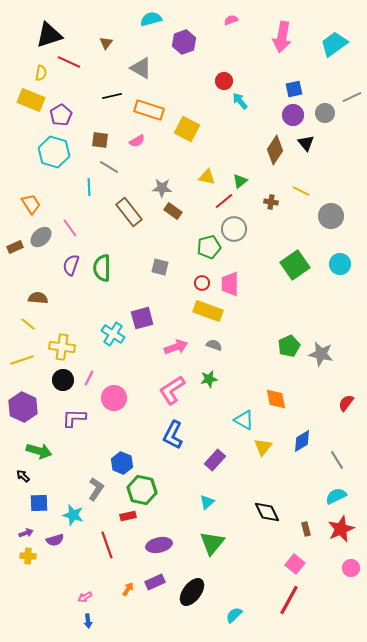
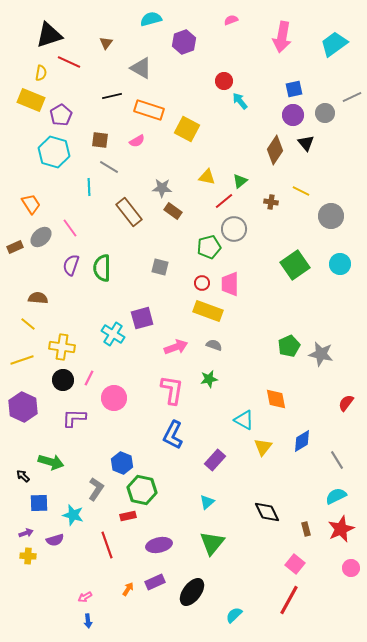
pink L-shape at (172, 390): rotated 132 degrees clockwise
green arrow at (39, 451): moved 12 px right, 11 px down
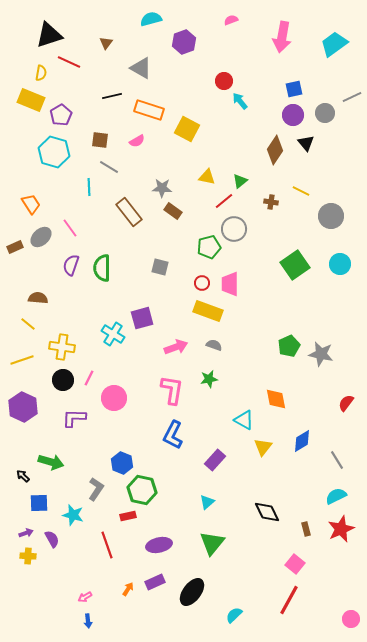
purple semicircle at (55, 540): moved 3 px left, 1 px up; rotated 102 degrees counterclockwise
pink circle at (351, 568): moved 51 px down
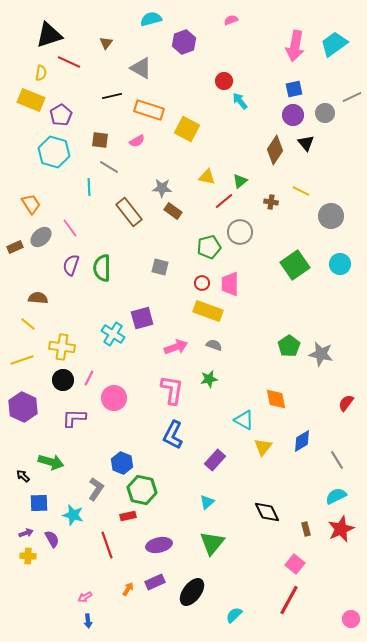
pink arrow at (282, 37): moved 13 px right, 9 px down
gray circle at (234, 229): moved 6 px right, 3 px down
green pentagon at (289, 346): rotated 10 degrees counterclockwise
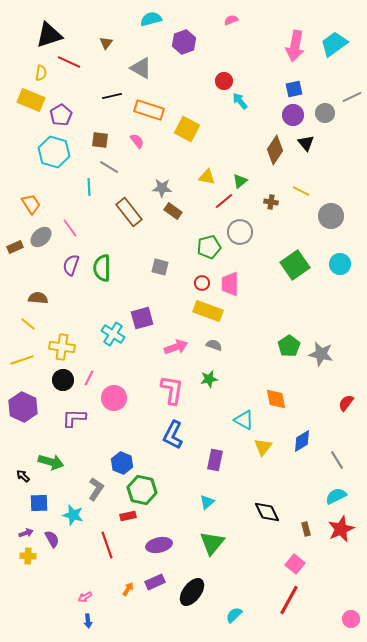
pink semicircle at (137, 141): rotated 98 degrees counterclockwise
purple rectangle at (215, 460): rotated 30 degrees counterclockwise
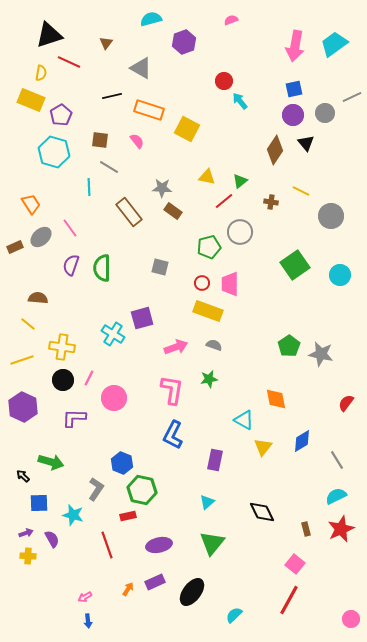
cyan circle at (340, 264): moved 11 px down
black diamond at (267, 512): moved 5 px left
